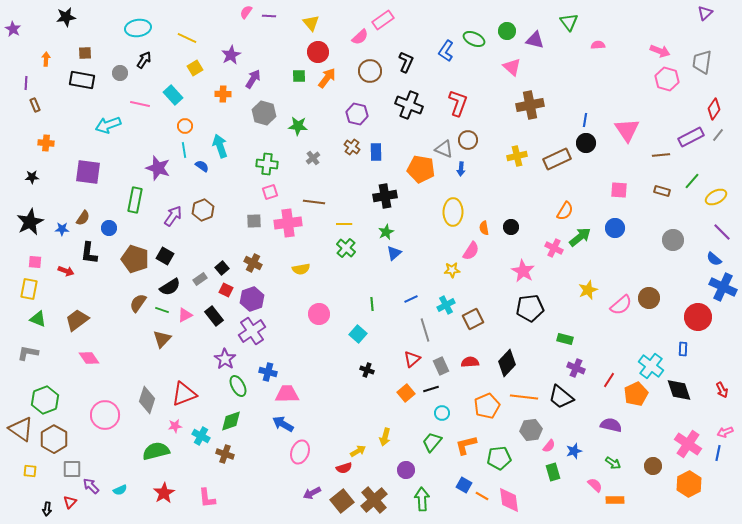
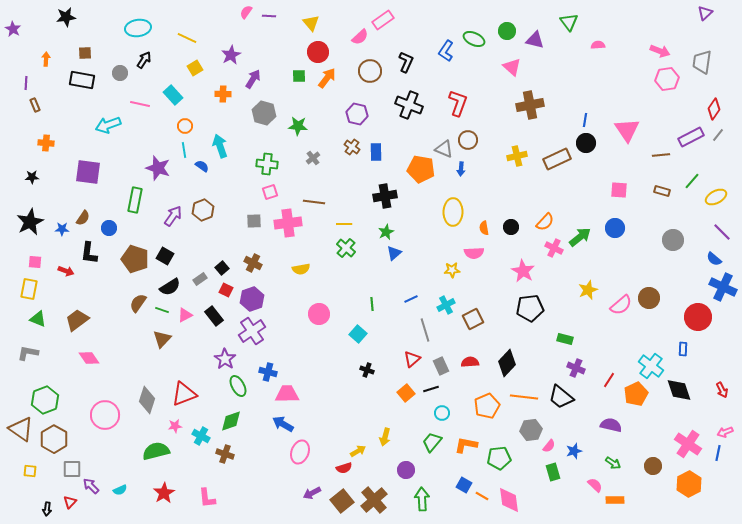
pink hexagon at (667, 79): rotated 25 degrees counterclockwise
orange semicircle at (565, 211): moved 20 px left, 11 px down; rotated 12 degrees clockwise
pink semicircle at (471, 251): moved 3 px right, 2 px down; rotated 54 degrees clockwise
orange L-shape at (466, 445): rotated 25 degrees clockwise
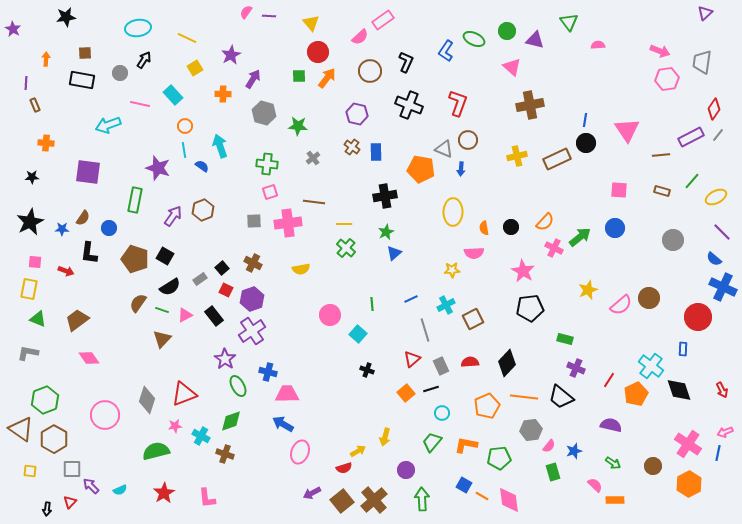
pink circle at (319, 314): moved 11 px right, 1 px down
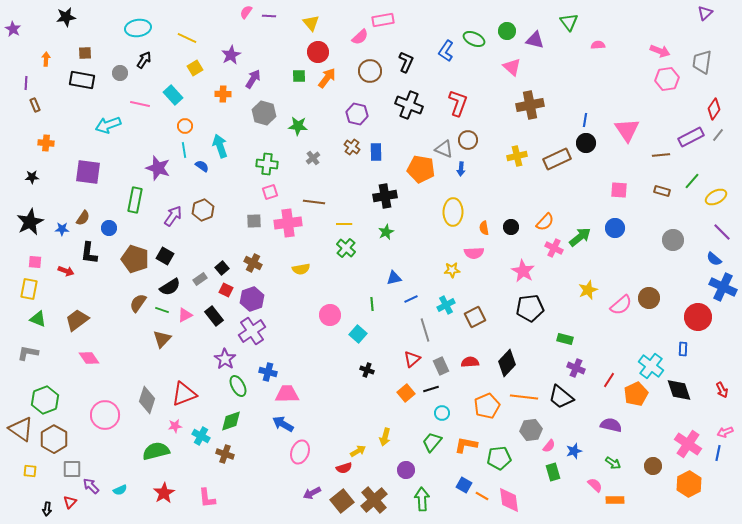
pink rectangle at (383, 20): rotated 25 degrees clockwise
blue triangle at (394, 253): moved 25 px down; rotated 28 degrees clockwise
brown square at (473, 319): moved 2 px right, 2 px up
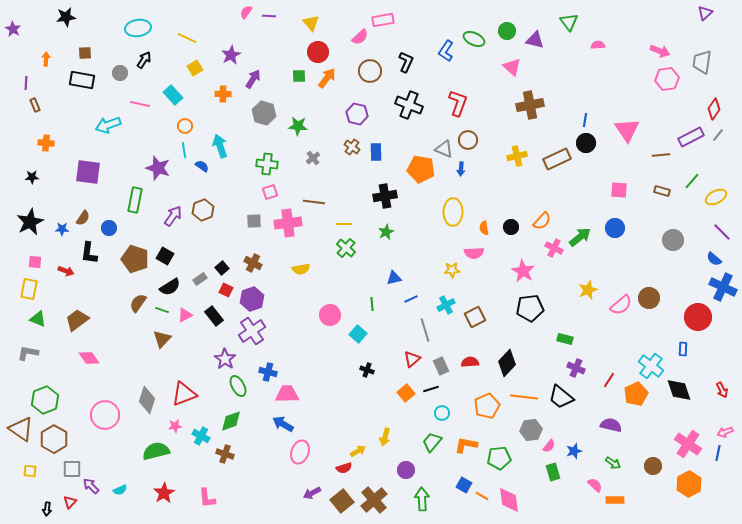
orange semicircle at (545, 222): moved 3 px left, 1 px up
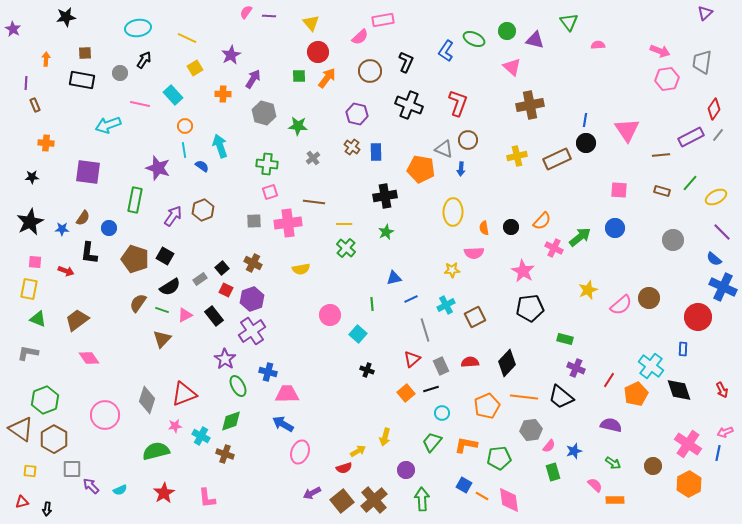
green line at (692, 181): moved 2 px left, 2 px down
red triangle at (70, 502): moved 48 px left; rotated 32 degrees clockwise
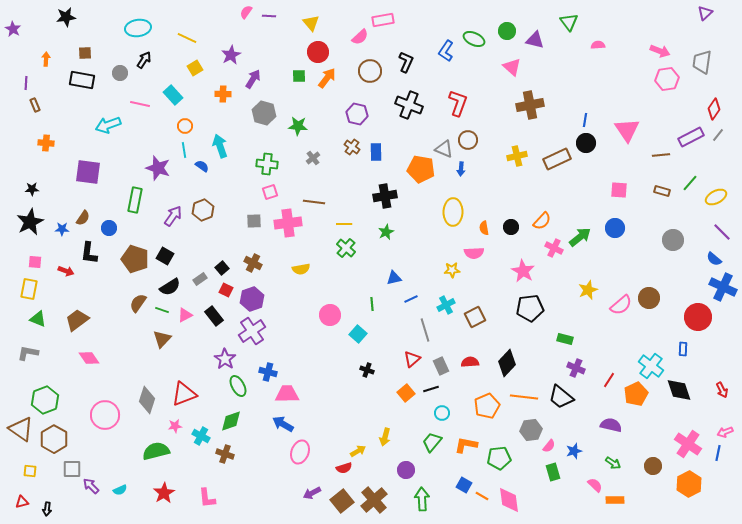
black star at (32, 177): moved 12 px down
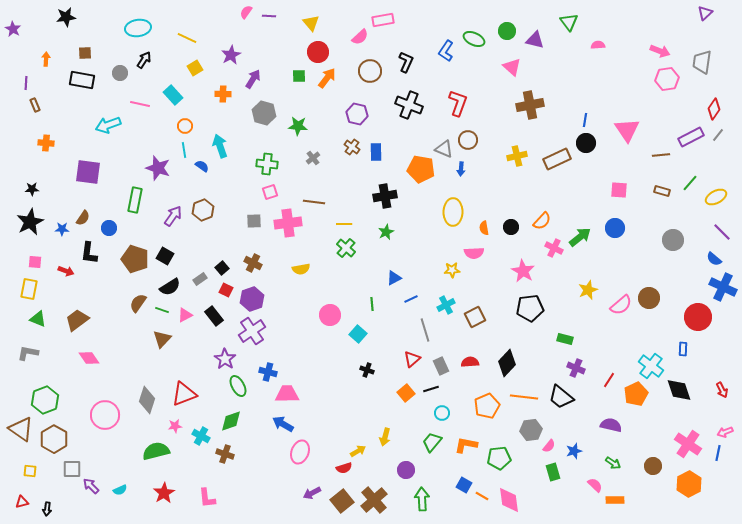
blue triangle at (394, 278): rotated 14 degrees counterclockwise
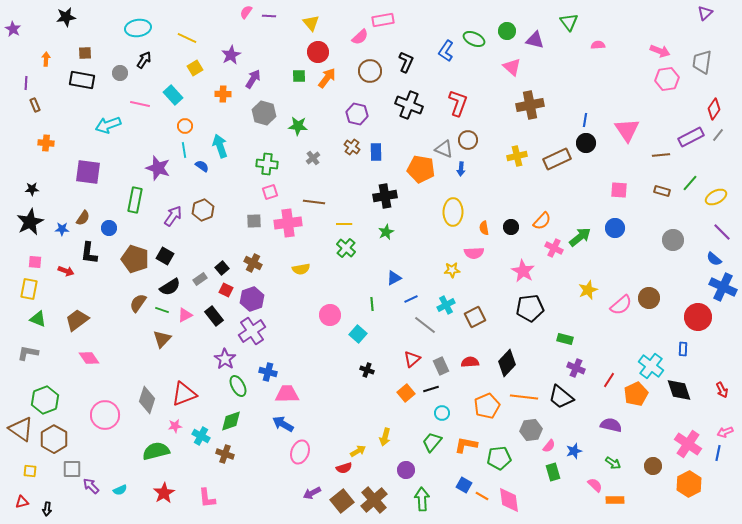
gray line at (425, 330): moved 5 px up; rotated 35 degrees counterclockwise
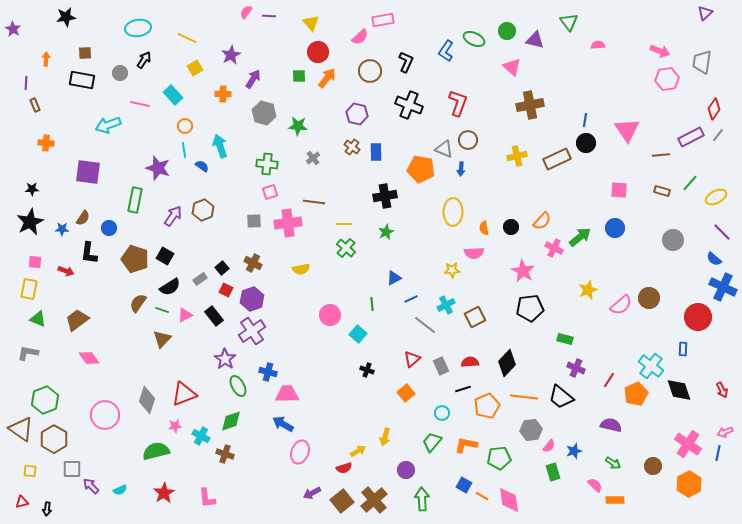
black line at (431, 389): moved 32 px right
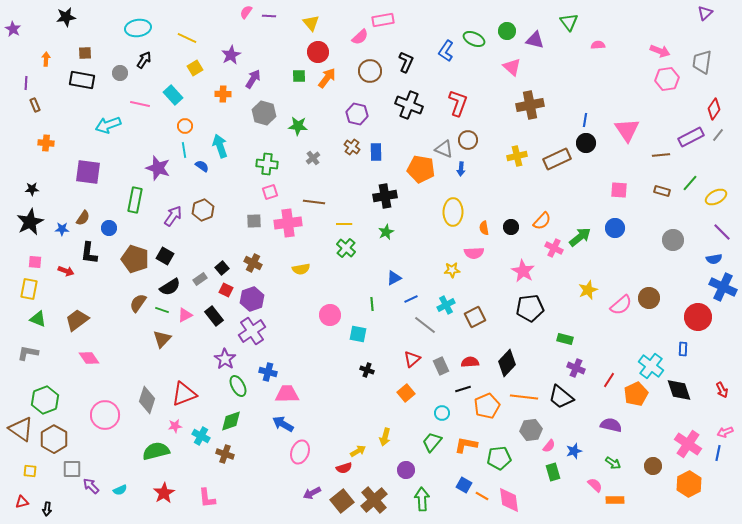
blue semicircle at (714, 259): rotated 49 degrees counterclockwise
cyan square at (358, 334): rotated 30 degrees counterclockwise
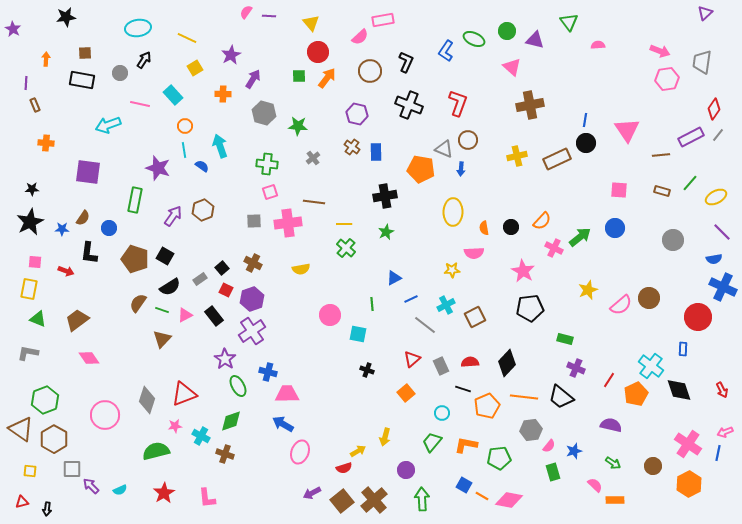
black line at (463, 389): rotated 35 degrees clockwise
pink diamond at (509, 500): rotated 72 degrees counterclockwise
